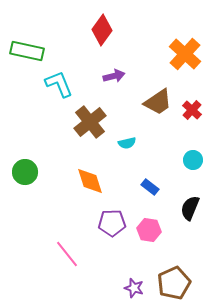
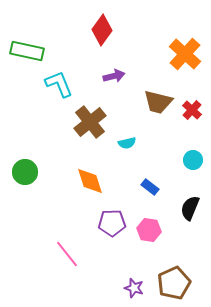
brown trapezoid: rotated 48 degrees clockwise
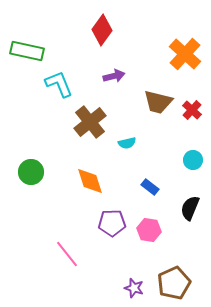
green circle: moved 6 px right
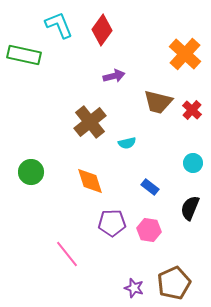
green rectangle: moved 3 px left, 4 px down
cyan L-shape: moved 59 px up
cyan circle: moved 3 px down
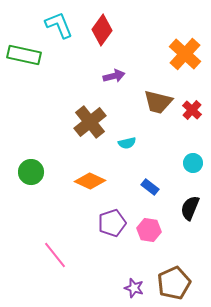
orange diamond: rotated 48 degrees counterclockwise
purple pentagon: rotated 16 degrees counterclockwise
pink line: moved 12 px left, 1 px down
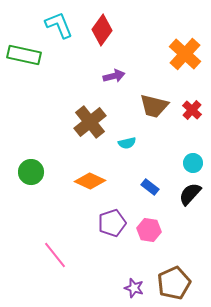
brown trapezoid: moved 4 px left, 4 px down
black semicircle: moved 14 px up; rotated 20 degrees clockwise
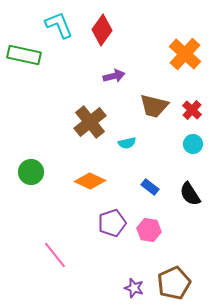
cyan circle: moved 19 px up
black semicircle: rotated 75 degrees counterclockwise
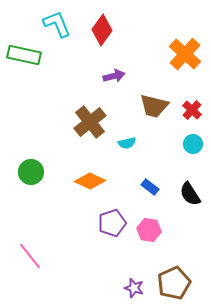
cyan L-shape: moved 2 px left, 1 px up
pink line: moved 25 px left, 1 px down
